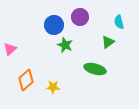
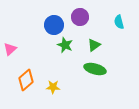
green triangle: moved 14 px left, 3 px down
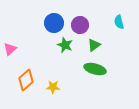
purple circle: moved 8 px down
blue circle: moved 2 px up
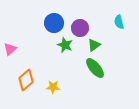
purple circle: moved 3 px down
green ellipse: moved 1 px up; rotated 35 degrees clockwise
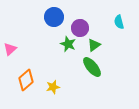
blue circle: moved 6 px up
green star: moved 3 px right, 1 px up
green ellipse: moved 3 px left, 1 px up
yellow star: rotated 16 degrees counterclockwise
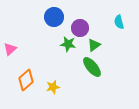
green star: rotated 14 degrees counterclockwise
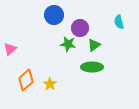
blue circle: moved 2 px up
green ellipse: rotated 50 degrees counterclockwise
yellow star: moved 3 px left, 3 px up; rotated 24 degrees counterclockwise
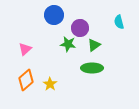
pink triangle: moved 15 px right
green ellipse: moved 1 px down
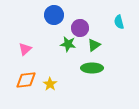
orange diamond: rotated 35 degrees clockwise
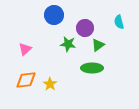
purple circle: moved 5 px right
green triangle: moved 4 px right
